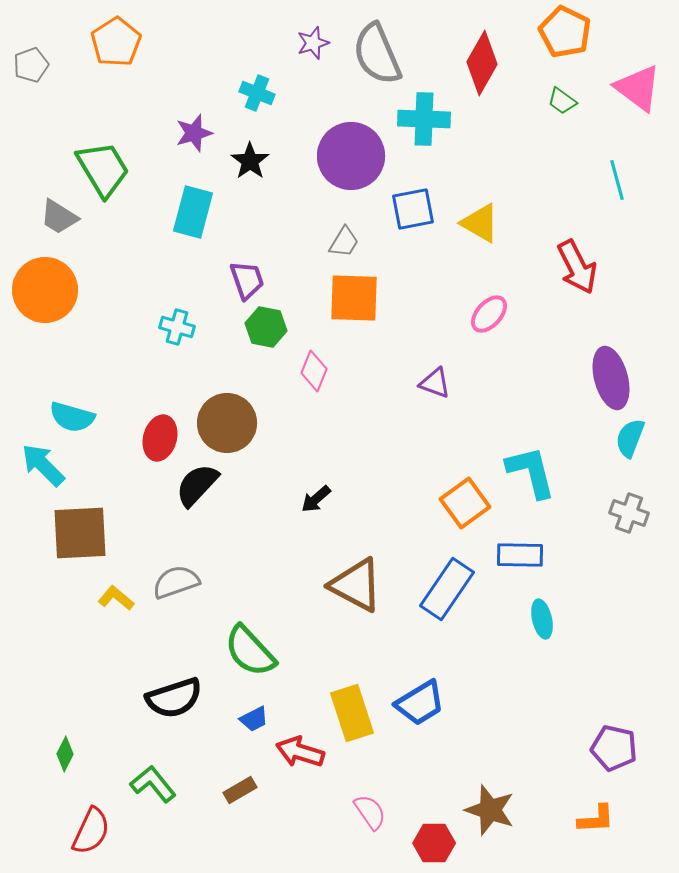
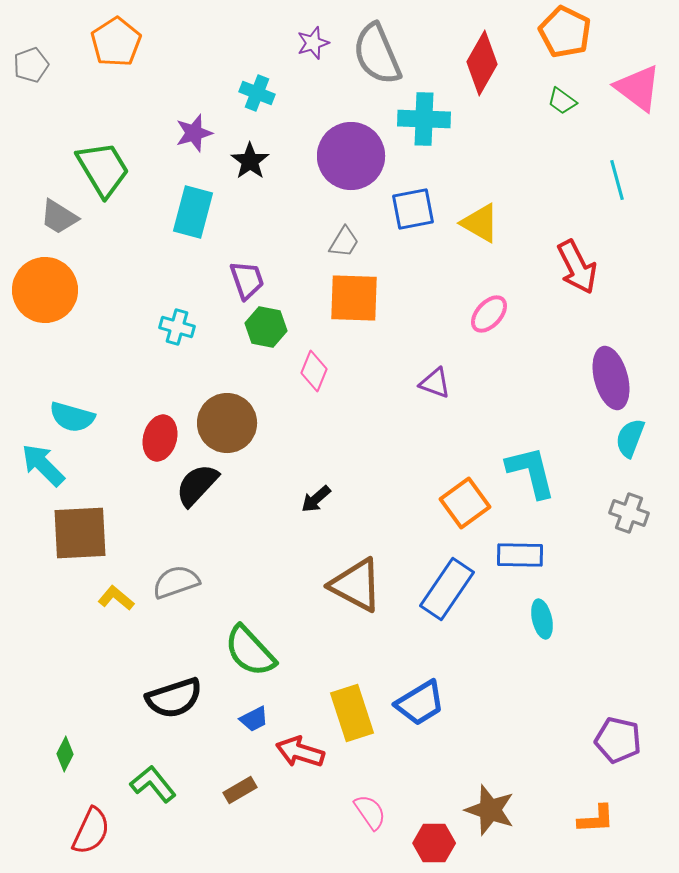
purple pentagon at (614, 748): moved 4 px right, 8 px up
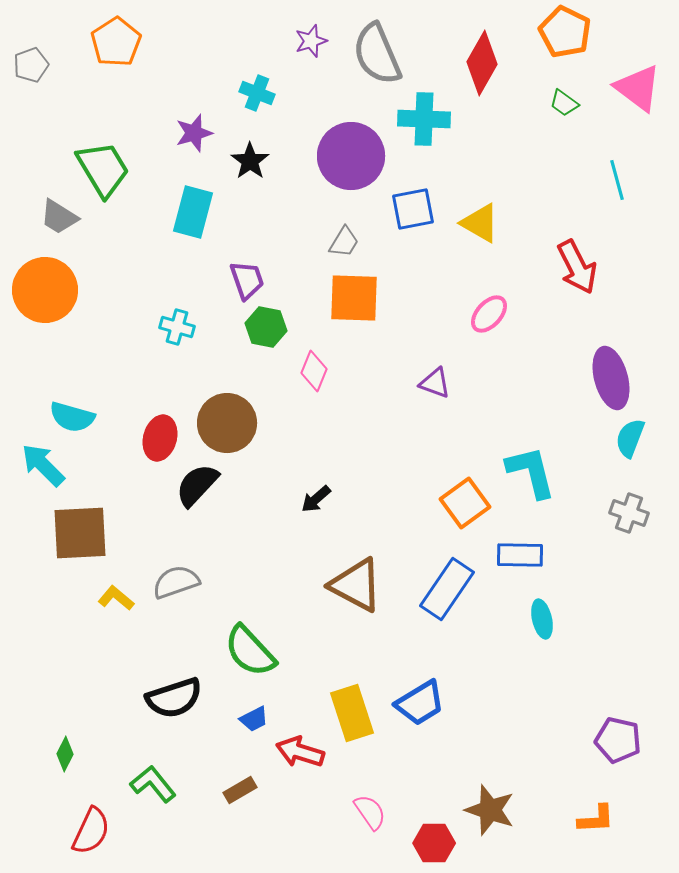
purple star at (313, 43): moved 2 px left, 2 px up
green trapezoid at (562, 101): moved 2 px right, 2 px down
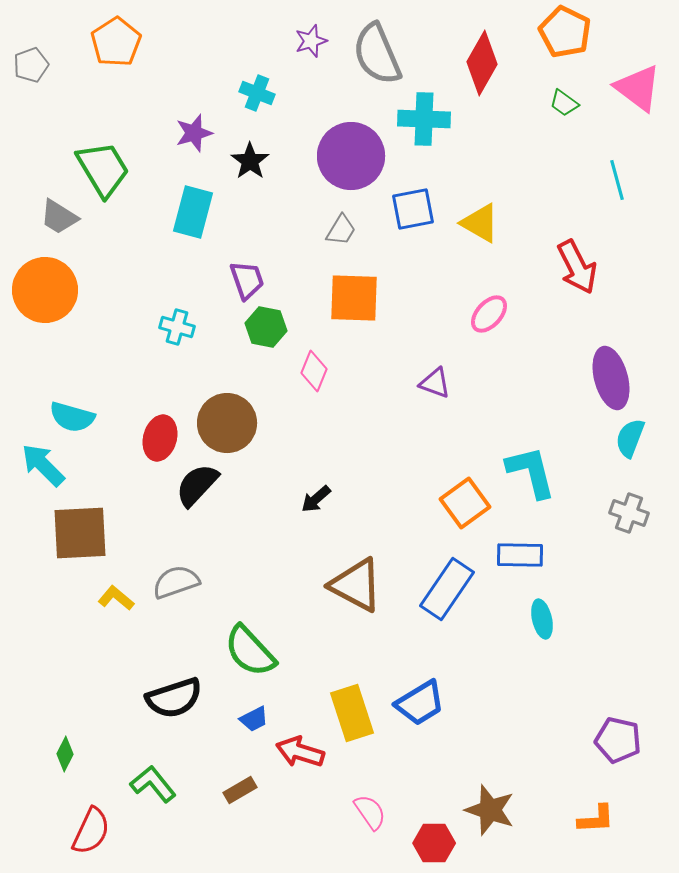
gray trapezoid at (344, 242): moved 3 px left, 12 px up
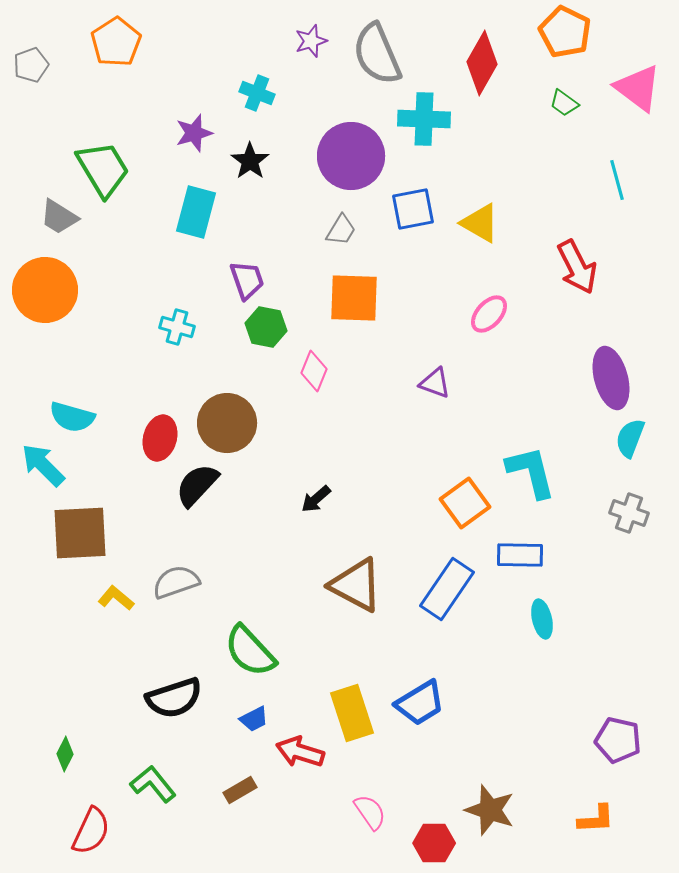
cyan rectangle at (193, 212): moved 3 px right
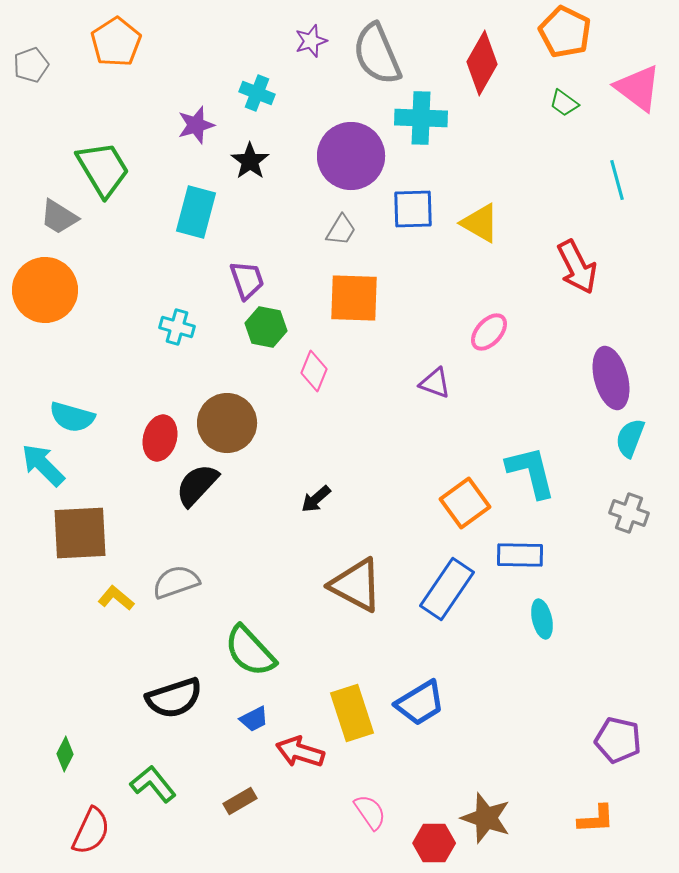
cyan cross at (424, 119): moved 3 px left, 1 px up
purple star at (194, 133): moved 2 px right, 8 px up
blue square at (413, 209): rotated 9 degrees clockwise
pink ellipse at (489, 314): moved 18 px down
brown rectangle at (240, 790): moved 11 px down
brown star at (490, 810): moved 4 px left, 8 px down
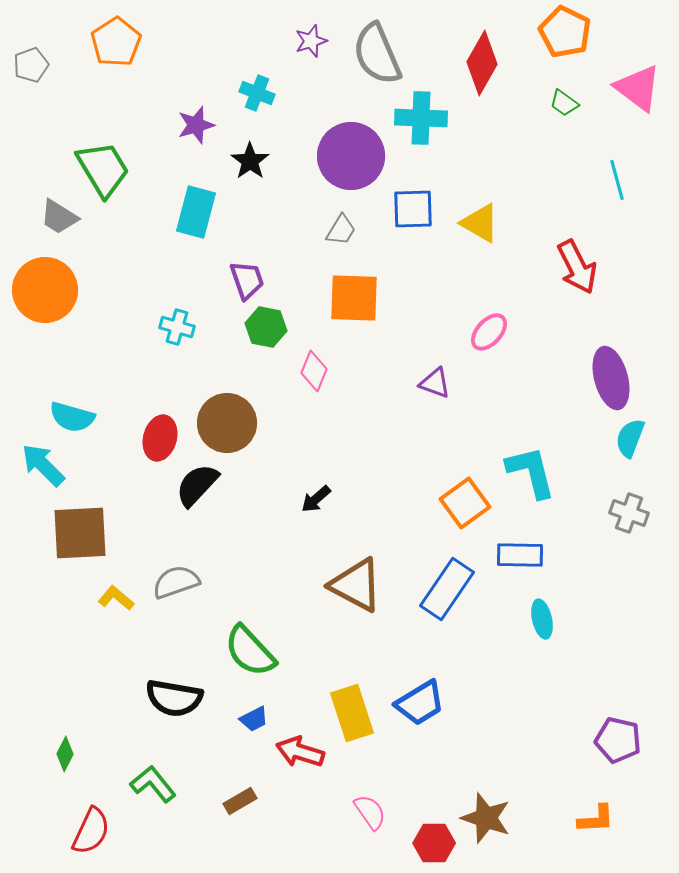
black semicircle at (174, 698): rotated 28 degrees clockwise
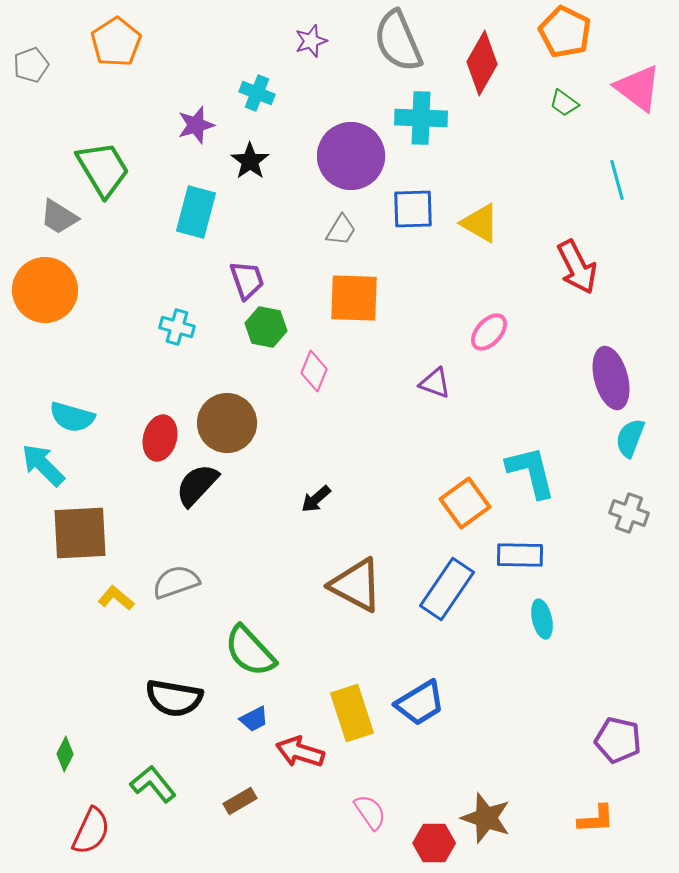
gray semicircle at (377, 54): moved 21 px right, 13 px up
